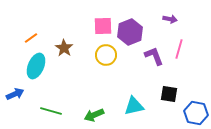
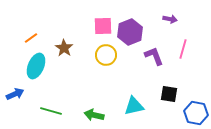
pink line: moved 4 px right
green arrow: rotated 36 degrees clockwise
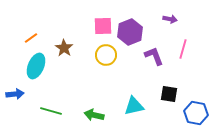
blue arrow: rotated 18 degrees clockwise
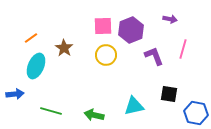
purple hexagon: moved 1 px right, 2 px up
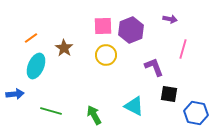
purple L-shape: moved 11 px down
cyan triangle: rotated 40 degrees clockwise
green arrow: rotated 48 degrees clockwise
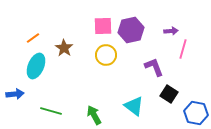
purple arrow: moved 1 px right, 12 px down; rotated 16 degrees counterclockwise
purple hexagon: rotated 10 degrees clockwise
orange line: moved 2 px right
black square: rotated 24 degrees clockwise
cyan triangle: rotated 10 degrees clockwise
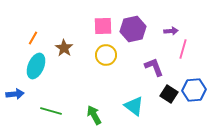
purple hexagon: moved 2 px right, 1 px up
orange line: rotated 24 degrees counterclockwise
blue hexagon: moved 2 px left, 23 px up; rotated 15 degrees counterclockwise
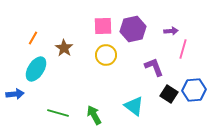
cyan ellipse: moved 3 px down; rotated 10 degrees clockwise
green line: moved 7 px right, 2 px down
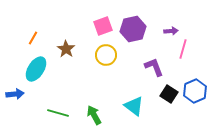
pink square: rotated 18 degrees counterclockwise
brown star: moved 2 px right, 1 px down
blue hexagon: moved 1 px right, 1 px down; rotated 20 degrees counterclockwise
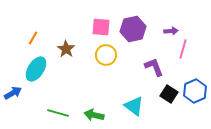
pink square: moved 2 px left, 1 px down; rotated 24 degrees clockwise
blue arrow: moved 2 px left, 1 px up; rotated 24 degrees counterclockwise
green arrow: rotated 48 degrees counterclockwise
